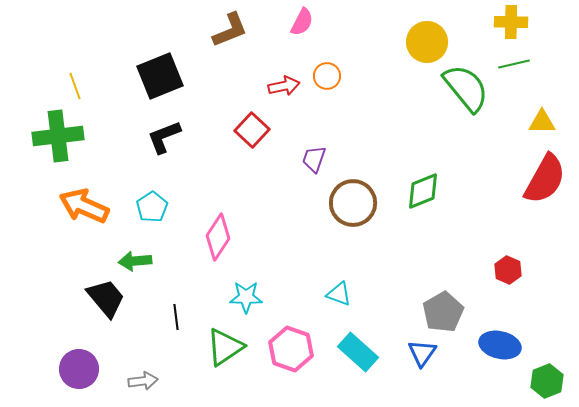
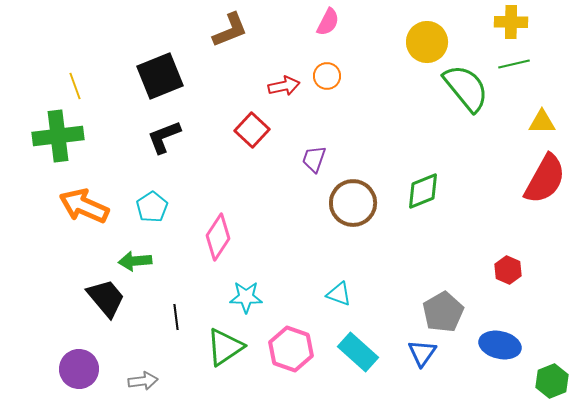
pink semicircle: moved 26 px right
green hexagon: moved 5 px right
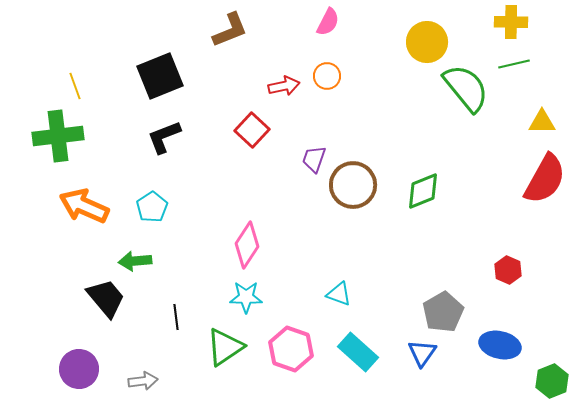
brown circle: moved 18 px up
pink diamond: moved 29 px right, 8 px down
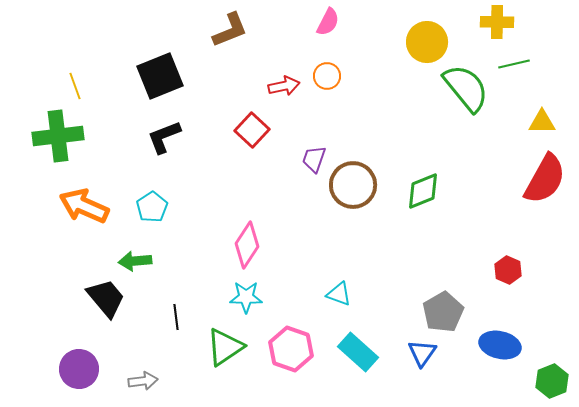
yellow cross: moved 14 px left
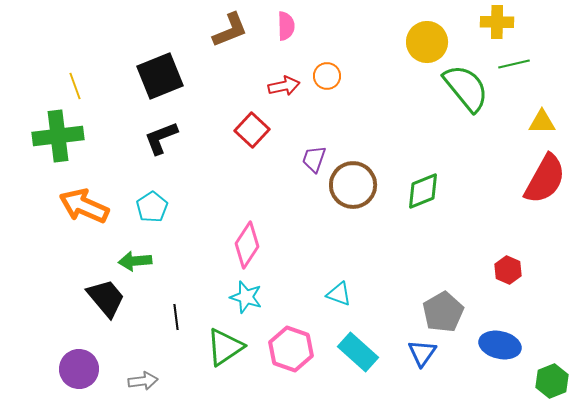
pink semicircle: moved 42 px left, 4 px down; rotated 28 degrees counterclockwise
black L-shape: moved 3 px left, 1 px down
cyan star: rotated 16 degrees clockwise
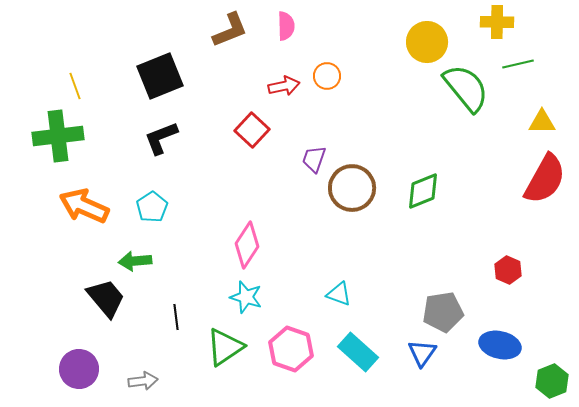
green line: moved 4 px right
brown circle: moved 1 px left, 3 px down
gray pentagon: rotated 21 degrees clockwise
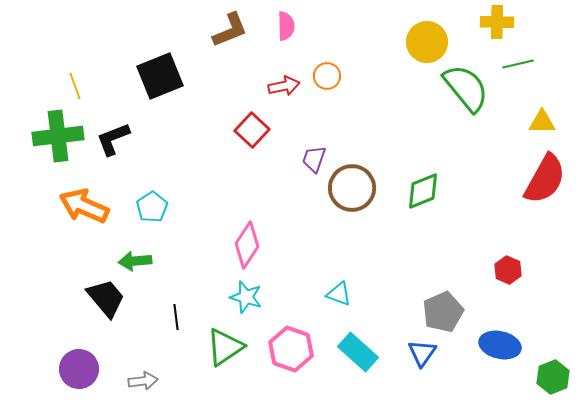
black L-shape: moved 48 px left, 1 px down
gray pentagon: rotated 15 degrees counterclockwise
green hexagon: moved 1 px right, 4 px up
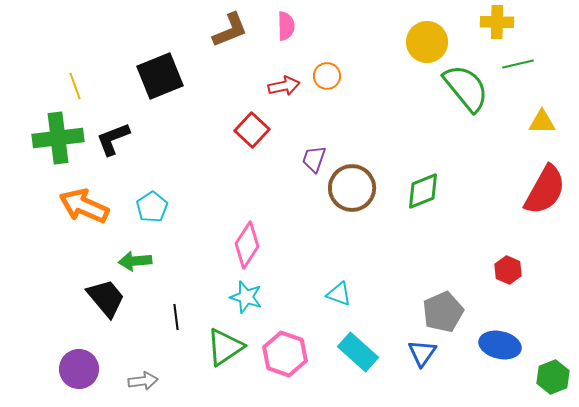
green cross: moved 2 px down
red semicircle: moved 11 px down
pink hexagon: moved 6 px left, 5 px down
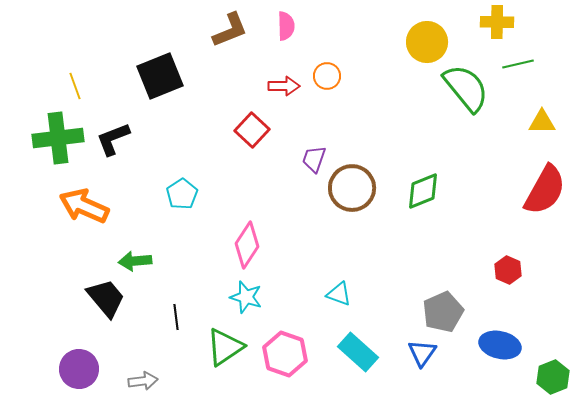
red arrow: rotated 12 degrees clockwise
cyan pentagon: moved 30 px right, 13 px up
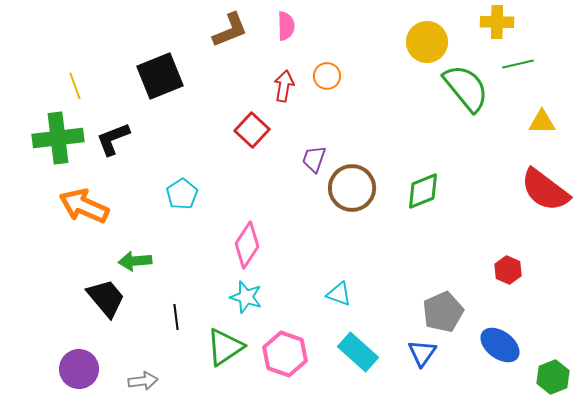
red arrow: rotated 80 degrees counterclockwise
red semicircle: rotated 98 degrees clockwise
blue ellipse: rotated 24 degrees clockwise
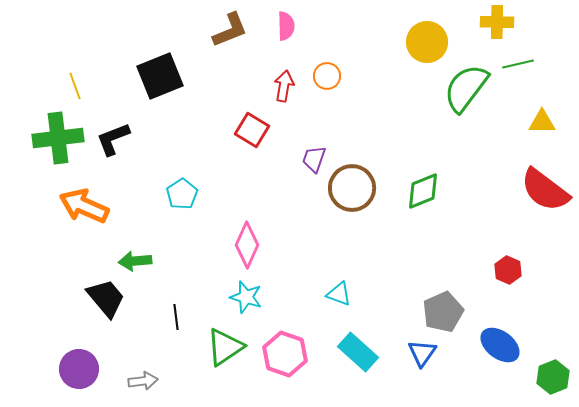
green semicircle: rotated 104 degrees counterclockwise
red square: rotated 12 degrees counterclockwise
pink diamond: rotated 9 degrees counterclockwise
